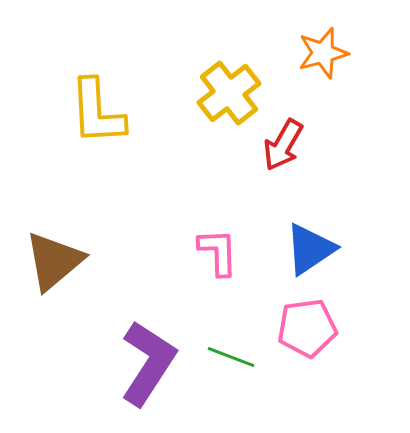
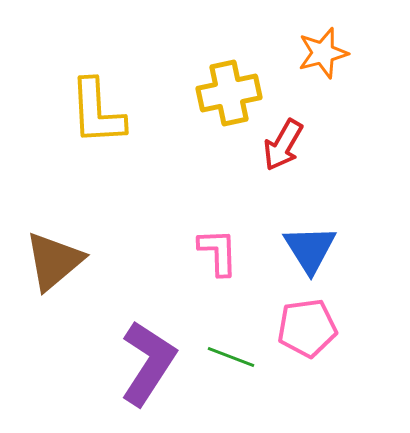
yellow cross: rotated 26 degrees clockwise
blue triangle: rotated 28 degrees counterclockwise
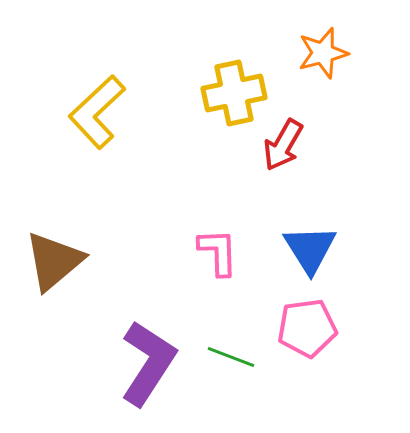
yellow cross: moved 5 px right
yellow L-shape: rotated 50 degrees clockwise
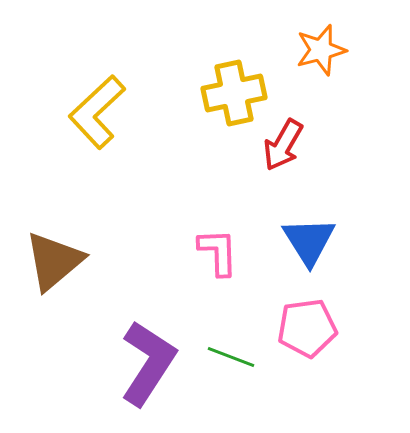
orange star: moved 2 px left, 3 px up
blue triangle: moved 1 px left, 8 px up
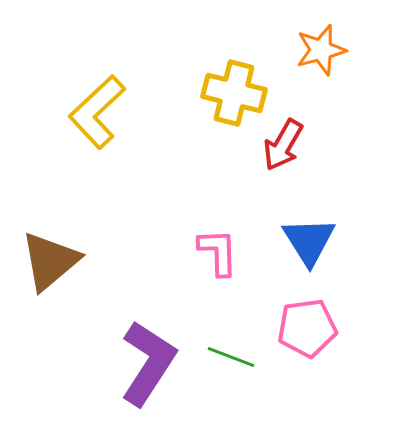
yellow cross: rotated 26 degrees clockwise
brown triangle: moved 4 px left
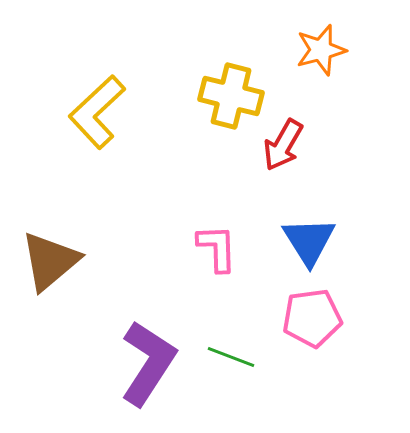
yellow cross: moved 3 px left, 3 px down
pink L-shape: moved 1 px left, 4 px up
pink pentagon: moved 5 px right, 10 px up
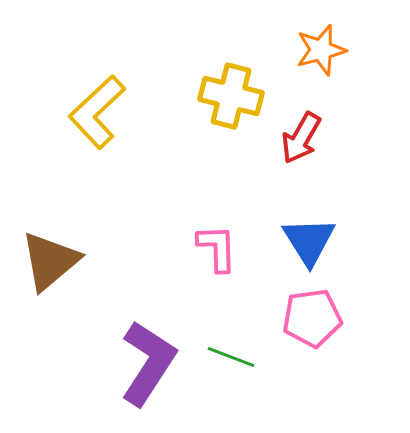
red arrow: moved 18 px right, 7 px up
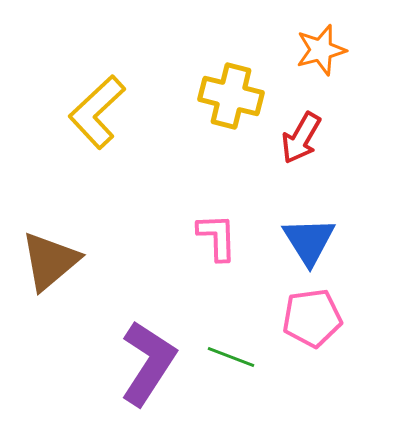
pink L-shape: moved 11 px up
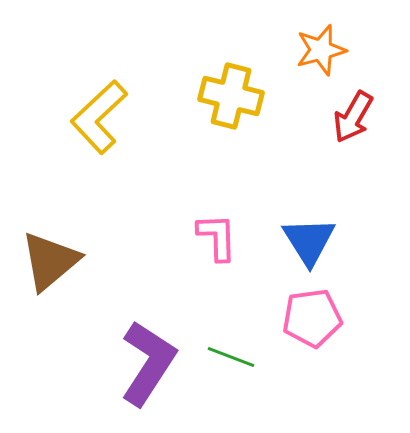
yellow L-shape: moved 2 px right, 5 px down
red arrow: moved 52 px right, 21 px up
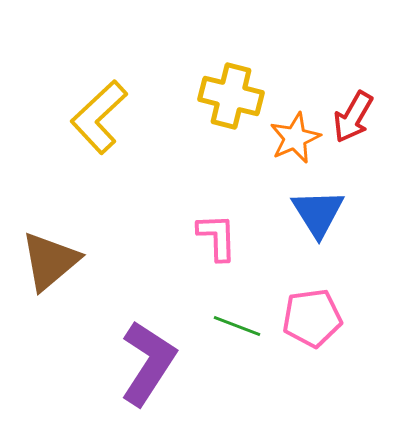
orange star: moved 26 px left, 88 px down; rotated 9 degrees counterclockwise
blue triangle: moved 9 px right, 28 px up
green line: moved 6 px right, 31 px up
